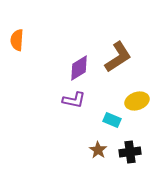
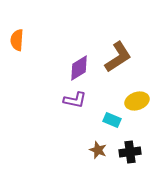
purple L-shape: moved 1 px right
brown star: rotated 12 degrees counterclockwise
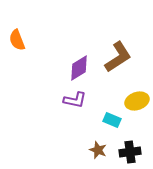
orange semicircle: rotated 25 degrees counterclockwise
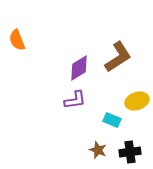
purple L-shape: rotated 20 degrees counterclockwise
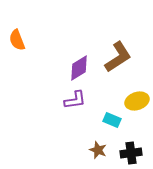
black cross: moved 1 px right, 1 px down
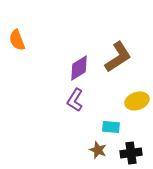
purple L-shape: rotated 130 degrees clockwise
cyan rectangle: moved 1 px left, 7 px down; rotated 18 degrees counterclockwise
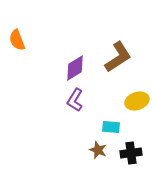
purple diamond: moved 4 px left
